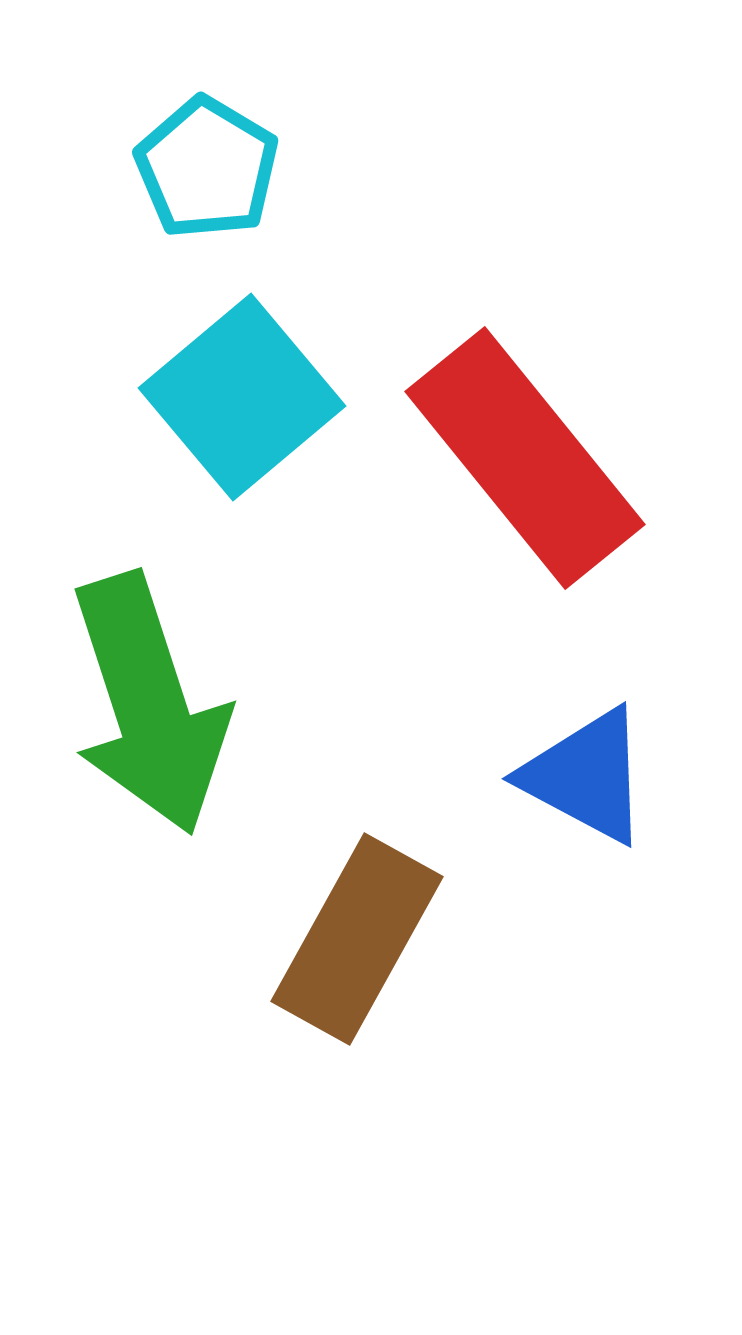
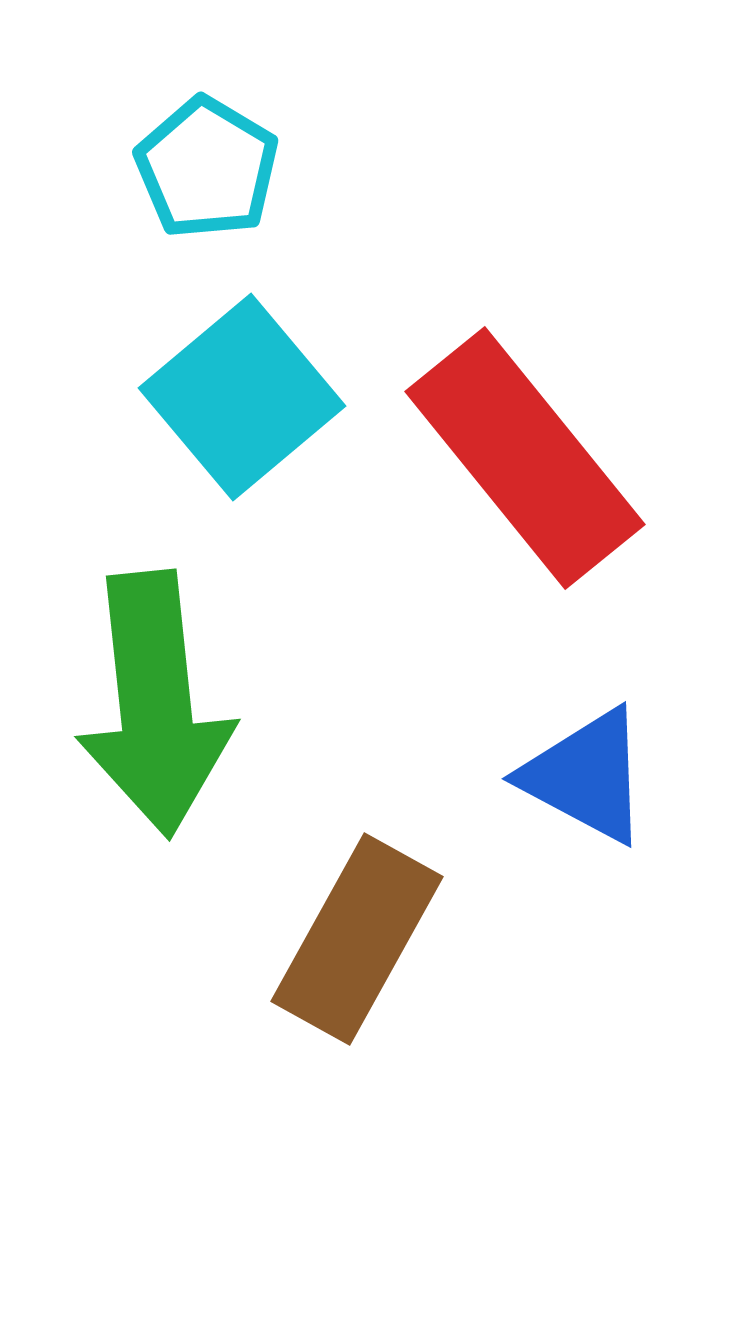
green arrow: moved 6 px right; rotated 12 degrees clockwise
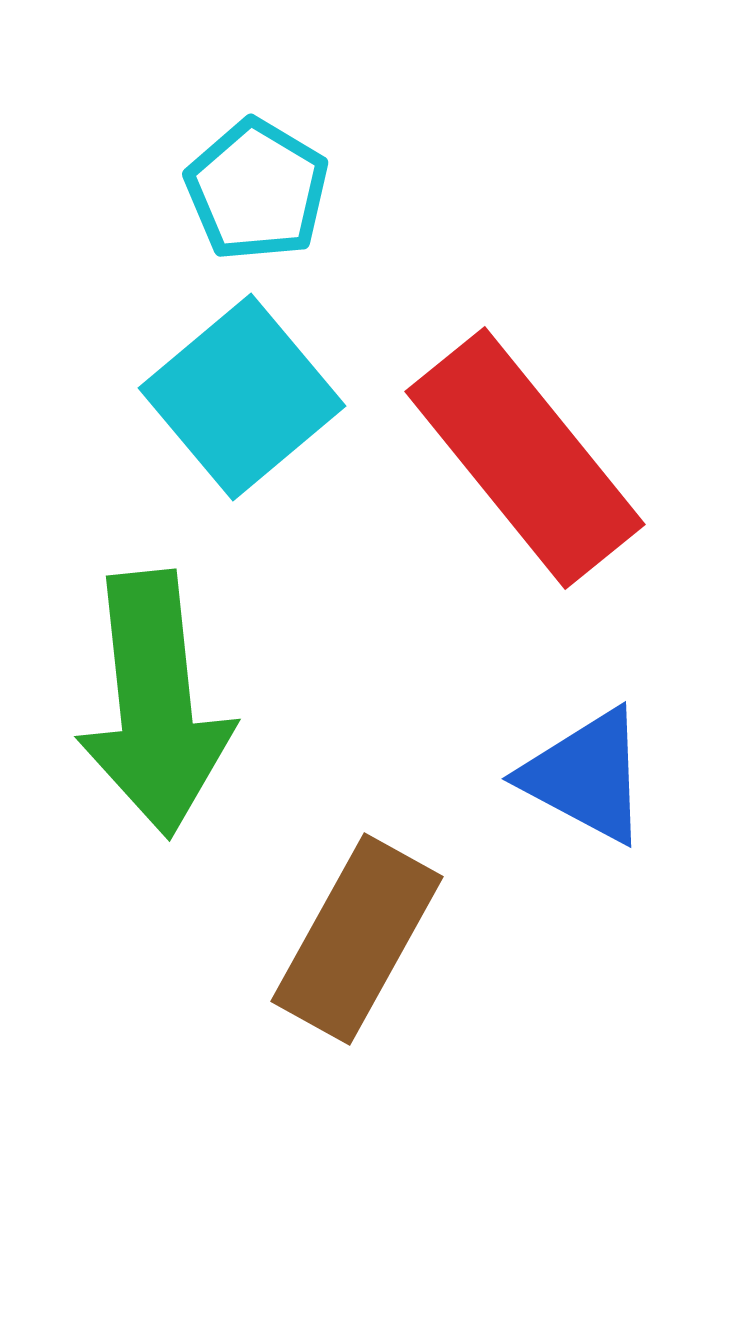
cyan pentagon: moved 50 px right, 22 px down
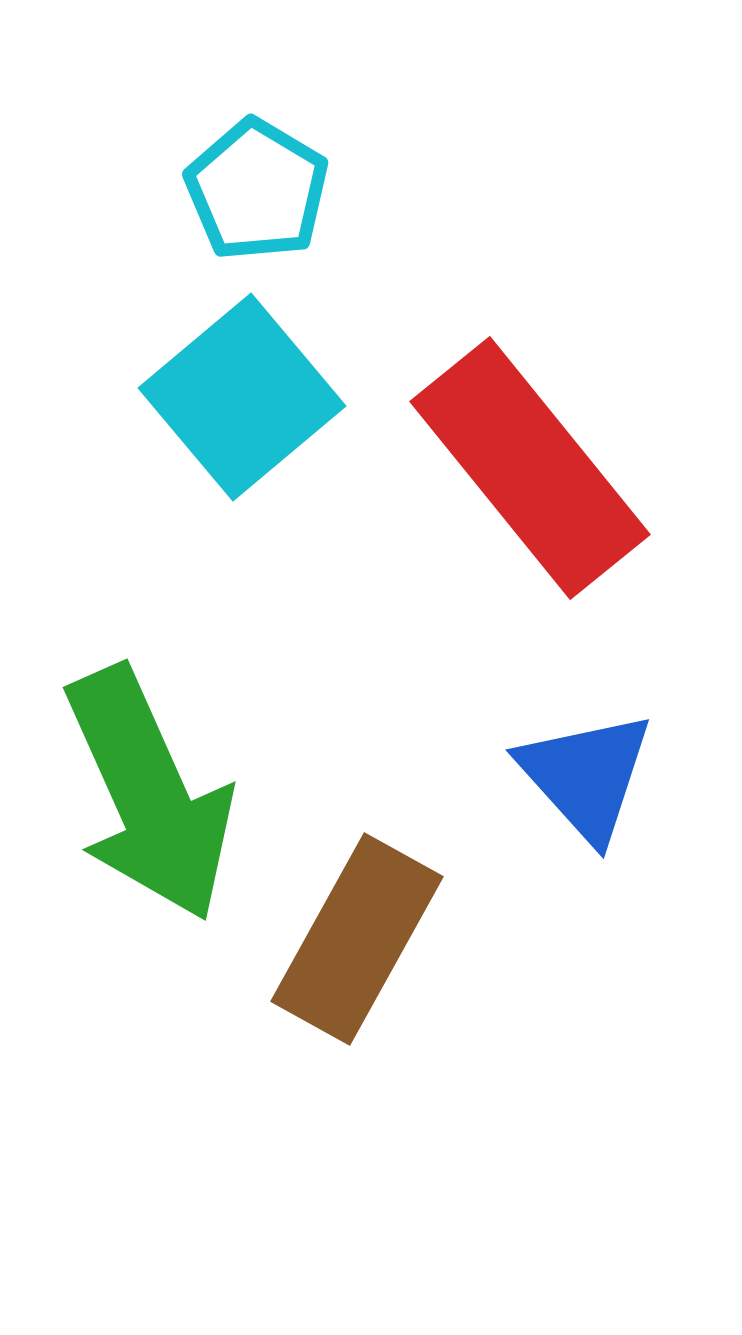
red rectangle: moved 5 px right, 10 px down
green arrow: moved 6 px left, 90 px down; rotated 18 degrees counterclockwise
blue triangle: rotated 20 degrees clockwise
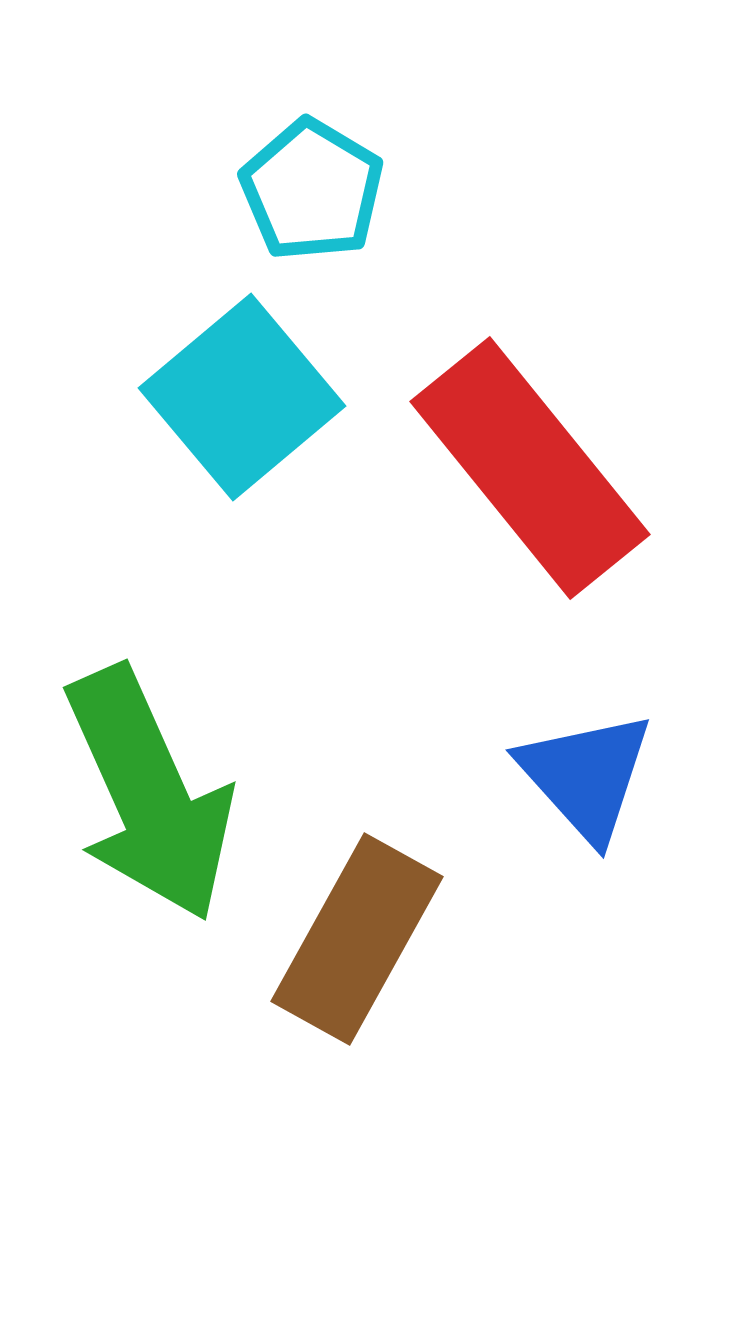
cyan pentagon: moved 55 px right
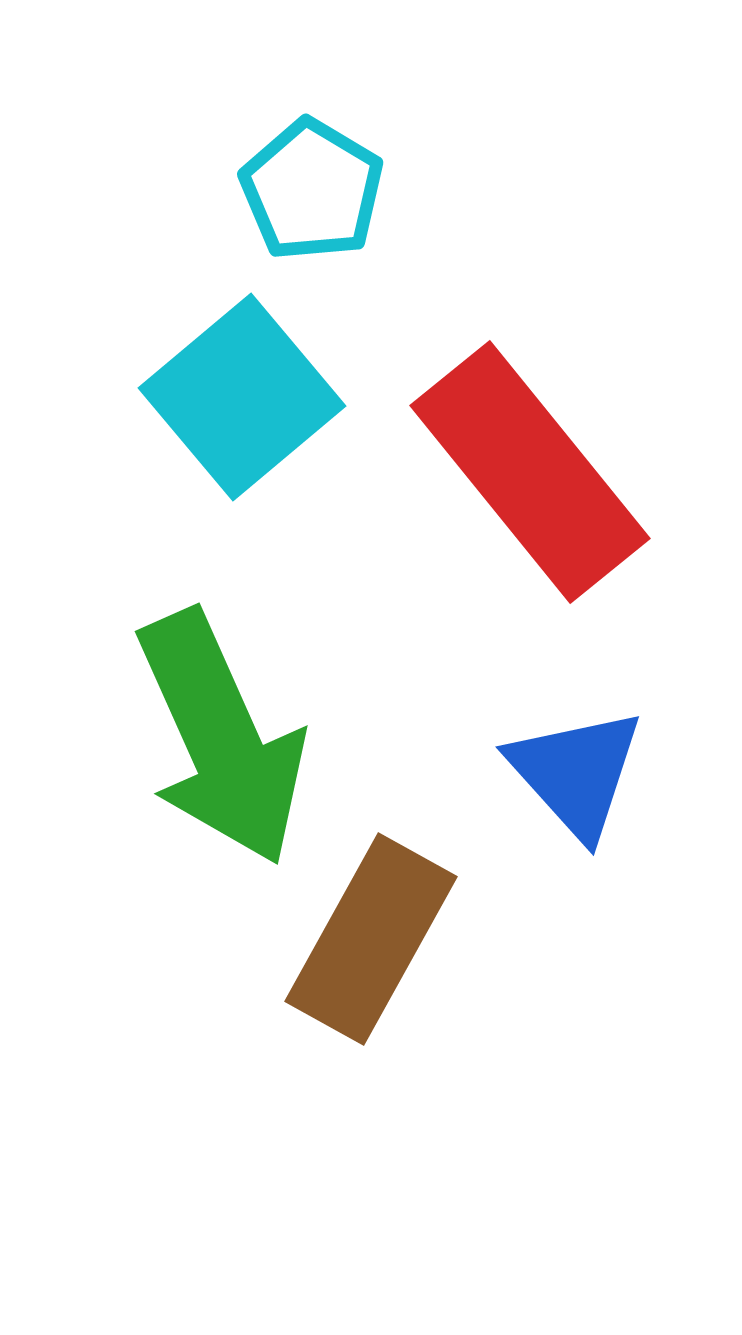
red rectangle: moved 4 px down
blue triangle: moved 10 px left, 3 px up
green arrow: moved 72 px right, 56 px up
brown rectangle: moved 14 px right
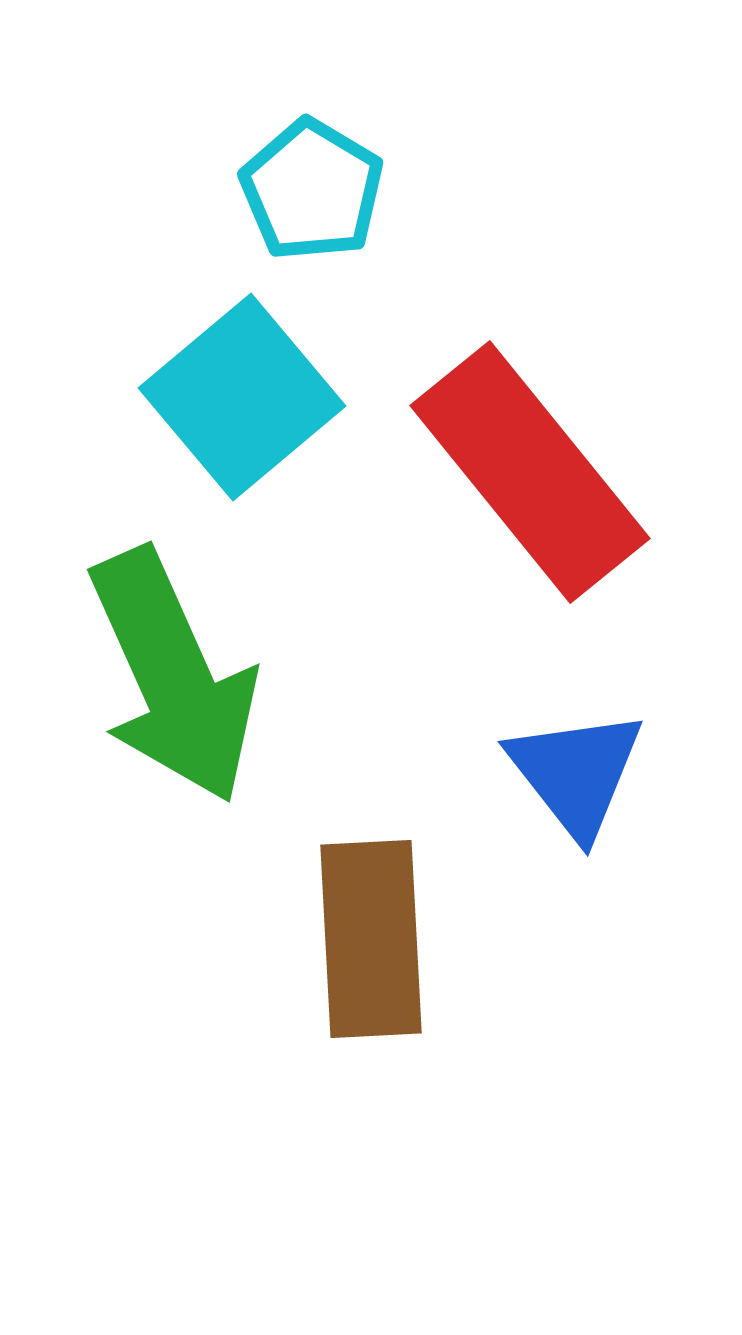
green arrow: moved 48 px left, 62 px up
blue triangle: rotated 4 degrees clockwise
brown rectangle: rotated 32 degrees counterclockwise
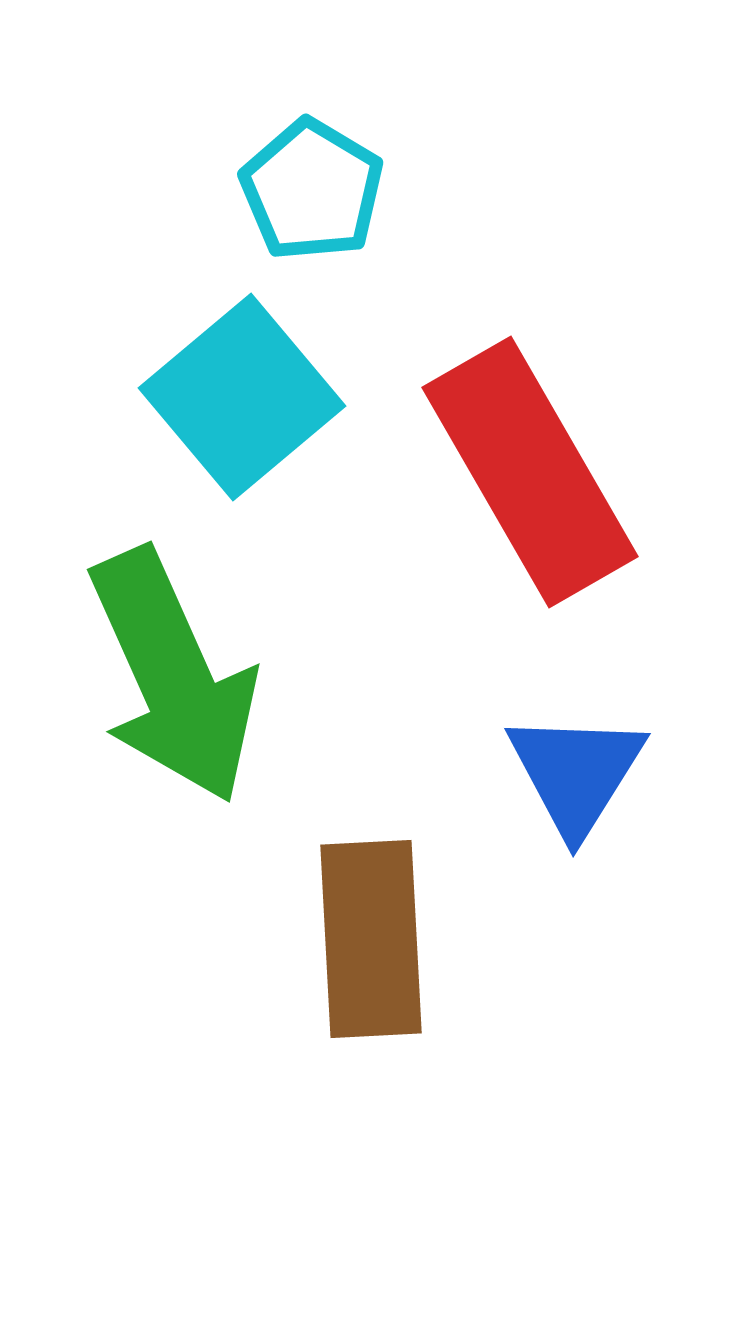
red rectangle: rotated 9 degrees clockwise
blue triangle: rotated 10 degrees clockwise
